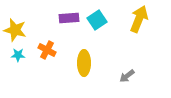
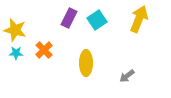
purple rectangle: rotated 60 degrees counterclockwise
orange cross: moved 3 px left; rotated 18 degrees clockwise
cyan star: moved 2 px left, 2 px up
yellow ellipse: moved 2 px right
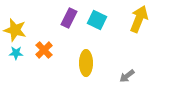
cyan square: rotated 30 degrees counterclockwise
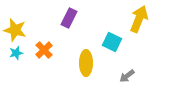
cyan square: moved 15 px right, 22 px down
cyan star: rotated 16 degrees counterclockwise
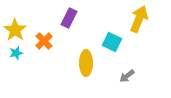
yellow star: rotated 20 degrees clockwise
orange cross: moved 9 px up
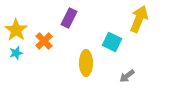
yellow star: moved 1 px right
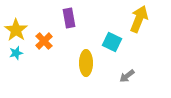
purple rectangle: rotated 36 degrees counterclockwise
